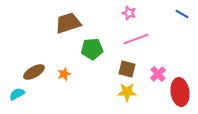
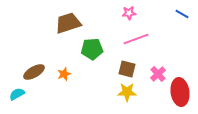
pink star: rotated 24 degrees counterclockwise
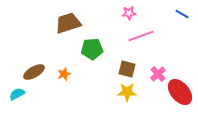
pink line: moved 5 px right, 3 px up
red ellipse: rotated 32 degrees counterclockwise
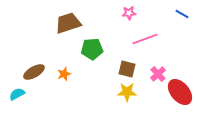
pink line: moved 4 px right, 3 px down
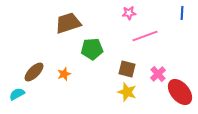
blue line: moved 1 px up; rotated 64 degrees clockwise
pink line: moved 3 px up
brown ellipse: rotated 15 degrees counterclockwise
yellow star: rotated 18 degrees clockwise
